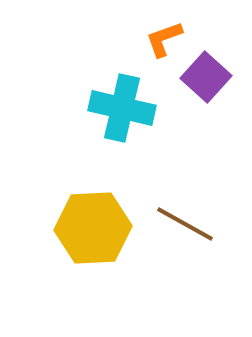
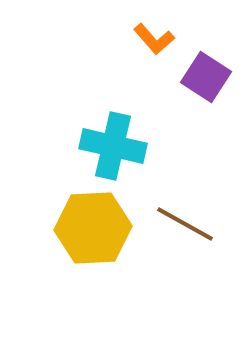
orange L-shape: moved 10 px left; rotated 111 degrees counterclockwise
purple square: rotated 9 degrees counterclockwise
cyan cross: moved 9 px left, 38 px down
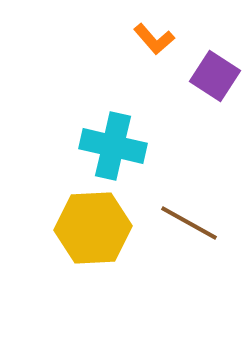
purple square: moved 9 px right, 1 px up
brown line: moved 4 px right, 1 px up
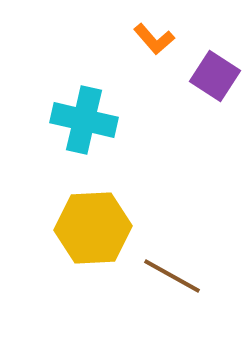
cyan cross: moved 29 px left, 26 px up
brown line: moved 17 px left, 53 px down
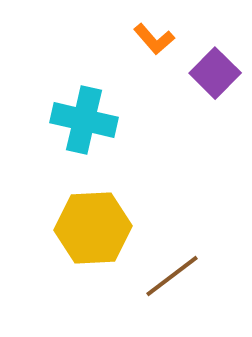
purple square: moved 3 px up; rotated 12 degrees clockwise
brown line: rotated 66 degrees counterclockwise
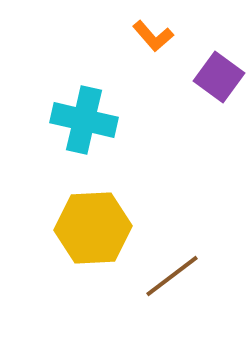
orange L-shape: moved 1 px left, 3 px up
purple square: moved 4 px right, 4 px down; rotated 9 degrees counterclockwise
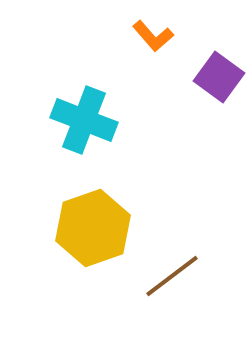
cyan cross: rotated 8 degrees clockwise
yellow hexagon: rotated 16 degrees counterclockwise
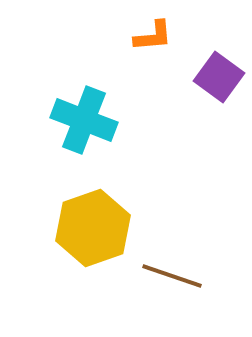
orange L-shape: rotated 54 degrees counterclockwise
brown line: rotated 56 degrees clockwise
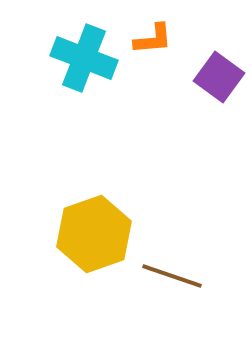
orange L-shape: moved 3 px down
cyan cross: moved 62 px up
yellow hexagon: moved 1 px right, 6 px down
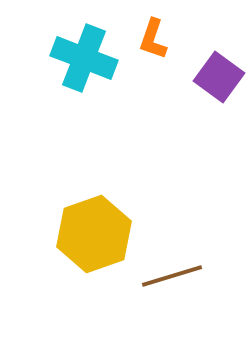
orange L-shape: rotated 114 degrees clockwise
brown line: rotated 36 degrees counterclockwise
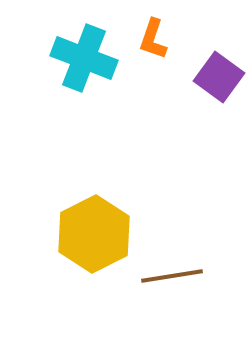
yellow hexagon: rotated 8 degrees counterclockwise
brown line: rotated 8 degrees clockwise
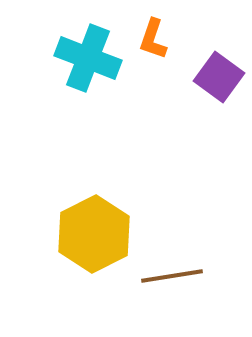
cyan cross: moved 4 px right
